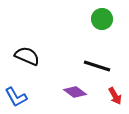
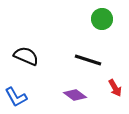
black semicircle: moved 1 px left
black line: moved 9 px left, 6 px up
purple diamond: moved 3 px down
red arrow: moved 8 px up
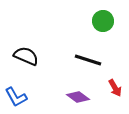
green circle: moved 1 px right, 2 px down
purple diamond: moved 3 px right, 2 px down
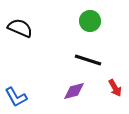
green circle: moved 13 px left
black semicircle: moved 6 px left, 28 px up
purple diamond: moved 4 px left, 6 px up; rotated 50 degrees counterclockwise
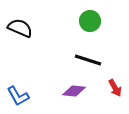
purple diamond: rotated 20 degrees clockwise
blue L-shape: moved 2 px right, 1 px up
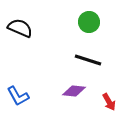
green circle: moved 1 px left, 1 px down
red arrow: moved 6 px left, 14 px down
